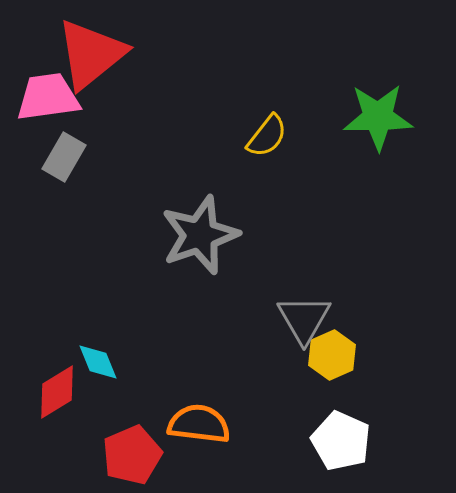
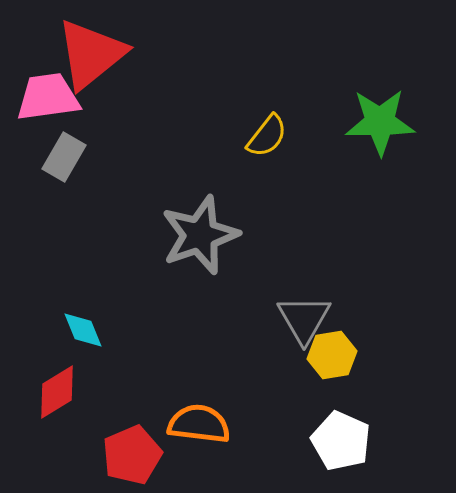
green star: moved 2 px right, 5 px down
yellow hexagon: rotated 15 degrees clockwise
cyan diamond: moved 15 px left, 32 px up
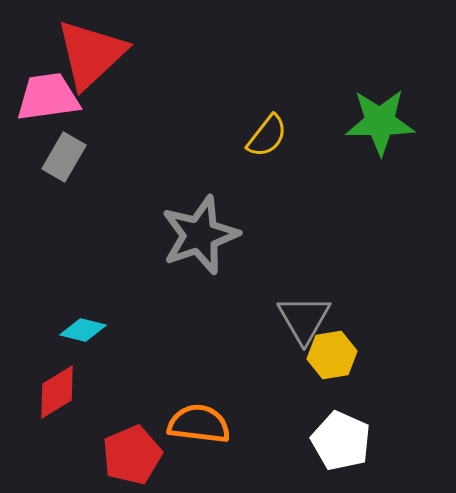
red triangle: rotated 4 degrees counterclockwise
cyan diamond: rotated 54 degrees counterclockwise
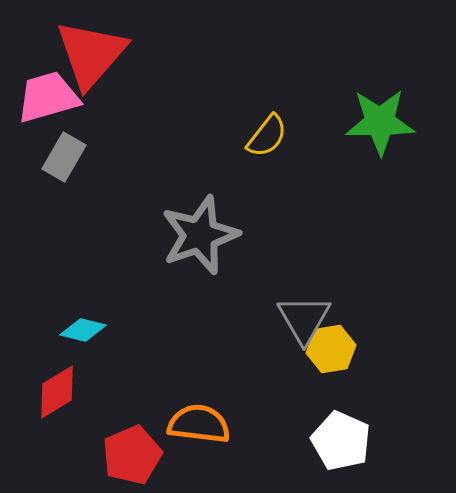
red triangle: rotated 6 degrees counterclockwise
pink trapezoid: rotated 8 degrees counterclockwise
yellow hexagon: moved 1 px left, 6 px up
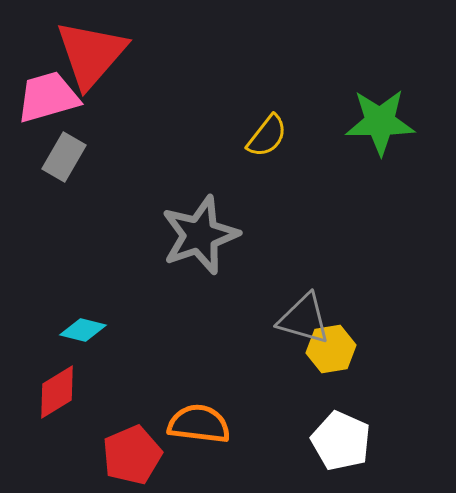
gray triangle: rotated 44 degrees counterclockwise
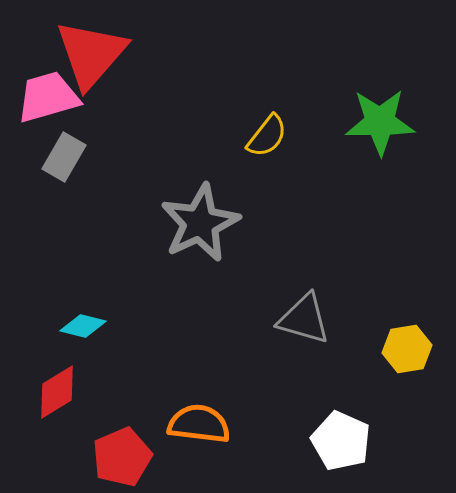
gray star: moved 12 px up; rotated 6 degrees counterclockwise
cyan diamond: moved 4 px up
yellow hexagon: moved 76 px right
red pentagon: moved 10 px left, 2 px down
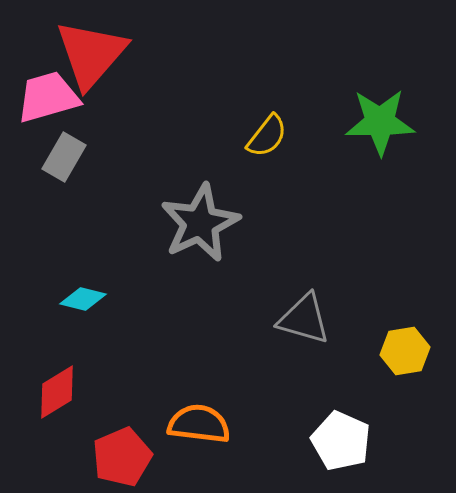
cyan diamond: moved 27 px up
yellow hexagon: moved 2 px left, 2 px down
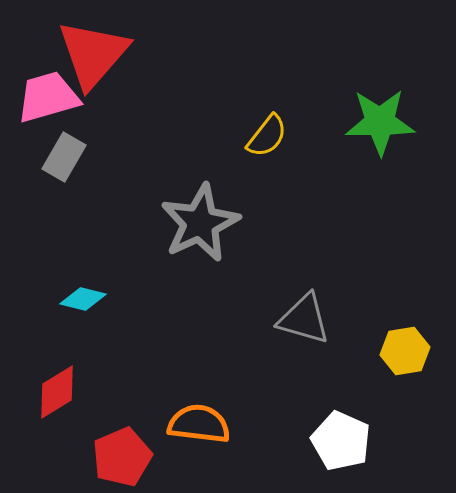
red triangle: moved 2 px right
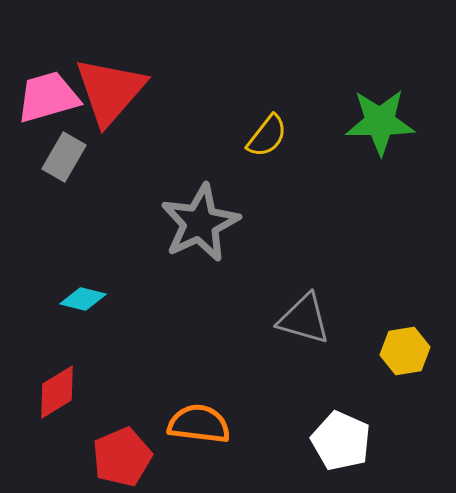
red triangle: moved 17 px right, 37 px down
